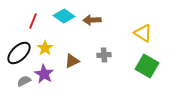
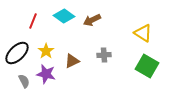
brown arrow: rotated 24 degrees counterclockwise
yellow star: moved 1 px right, 3 px down
black ellipse: moved 2 px left
purple star: moved 2 px right; rotated 18 degrees counterclockwise
gray semicircle: rotated 88 degrees clockwise
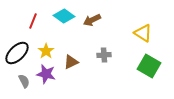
brown triangle: moved 1 px left, 1 px down
green square: moved 2 px right
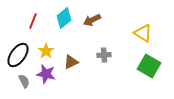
cyan diamond: moved 2 px down; rotated 75 degrees counterclockwise
black ellipse: moved 1 px right, 2 px down; rotated 10 degrees counterclockwise
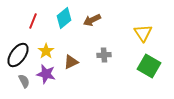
yellow triangle: rotated 24 degrees clockwise
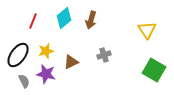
brown arrow: moved 1 px left; rotated 48 degrees counterclockwise
yellow triangle: moved 4 px right, 3 px up
yellow star: rotated 21 degrees clockwise
gray cross: rotated 16 degrees counterclockwise
green square: moved 5 px right, 4 px down
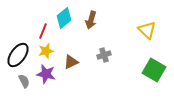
red line: moved 10 px right, 10 px down
yellow triangle: rotated 12 degrees counterclockwise
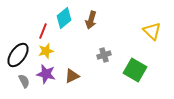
yellow triangle: moved 5 px right, 1 px down
brown triangle: moved 1 px right, 14 px down
green square: moved 19 px left
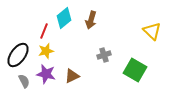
red line: moved 1 px right
